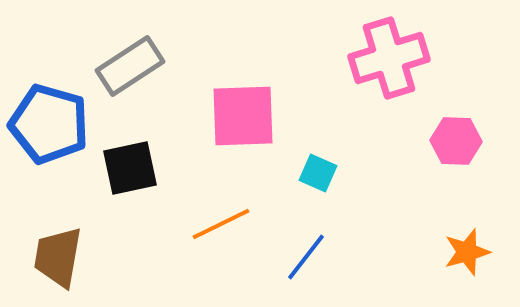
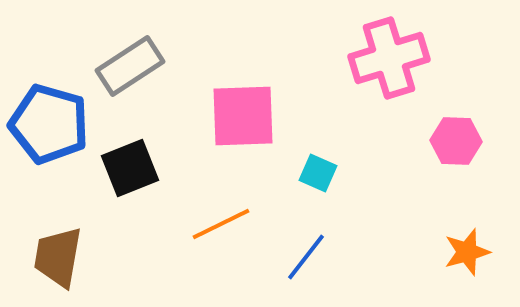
black square: rotated 10 degrees counterclockwise
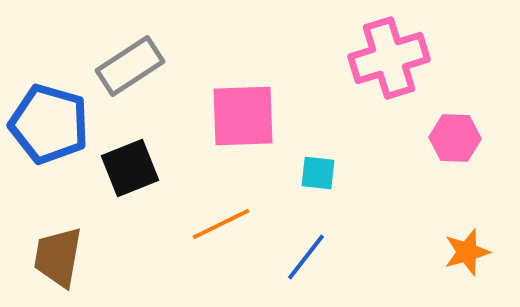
pink hexagon: moved 1 px left, 3 px up
cyan square: rotated 18 degrees counterclockwise
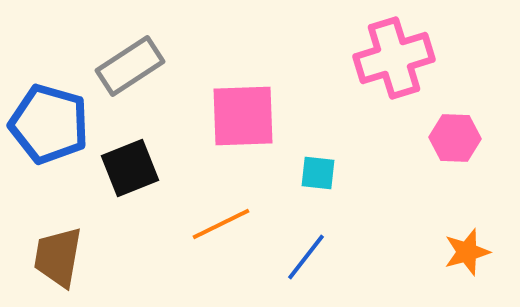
pink cross: moved 5 px right
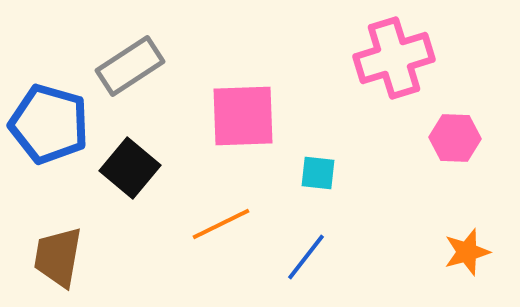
black square: rotated 28 degrees counterclockwise
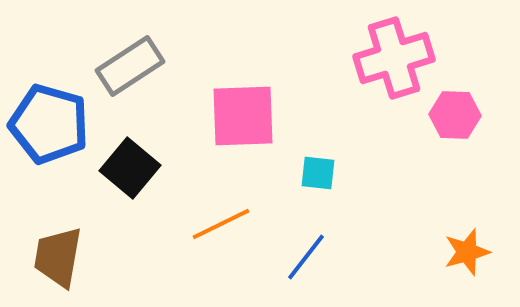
pink hexagon: moved 23 px up
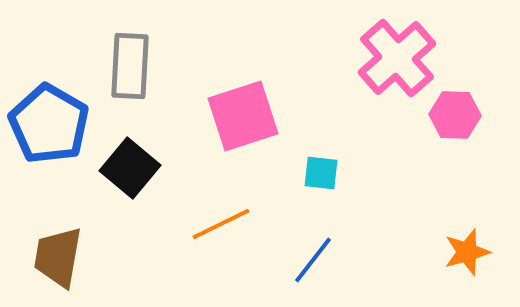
pink cross: moved 3 px right; rotated 24 degrees counterclockwise
gray rectangle: rotated 54 degrees counterclockwise
pink square: rotated 16 degrees counterclockwise
blue pentagon: rotated 14 degrees clockwise
cyan square: moved 3 px right
blue line: moved 7 px right, 3 px down
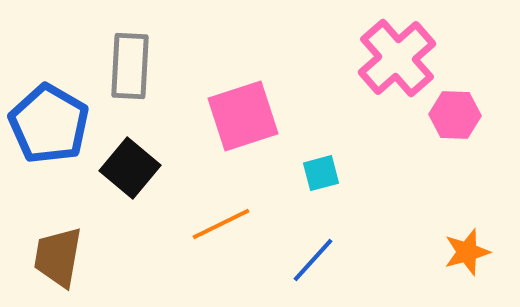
cyan square: rotated 21 degrees counterclockwise
blue line: rotated 4 degrees clockwise
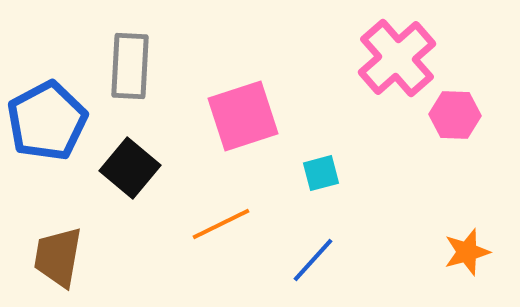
blue pentagon: moved 2 px left, 3 px up; rotated 14 degrees clockwise
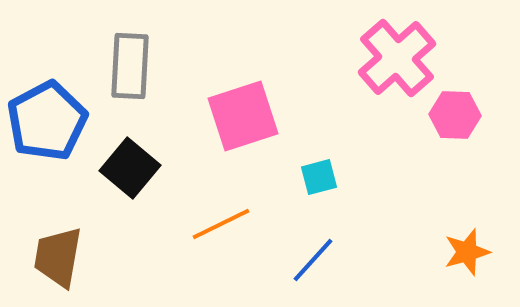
cyan square: moved 2 px left, 4 px down
